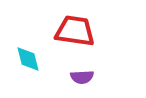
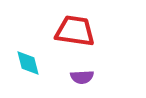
cyan diamond: moved 4 px down
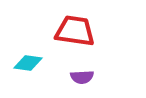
cyan diamond: rotated 68 degrees counterclockwise
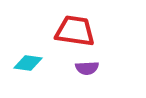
purple semicircle: moved 5 px right, 9 px up
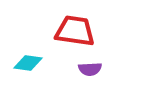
purple semicircle: moved 3 px right, 1 px down
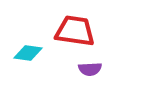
cyan diamond: moved 10 px up
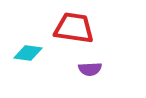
red trapezoid: moved 1 px left, 3 px up
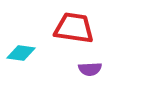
cyan diamond: moved 7 px left
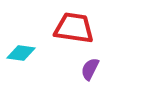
purple semicircle: rotated 120 degrees clockwise
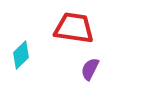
cyan diamond: moved 2 px down; rotated 52 degrees counterclockwise
